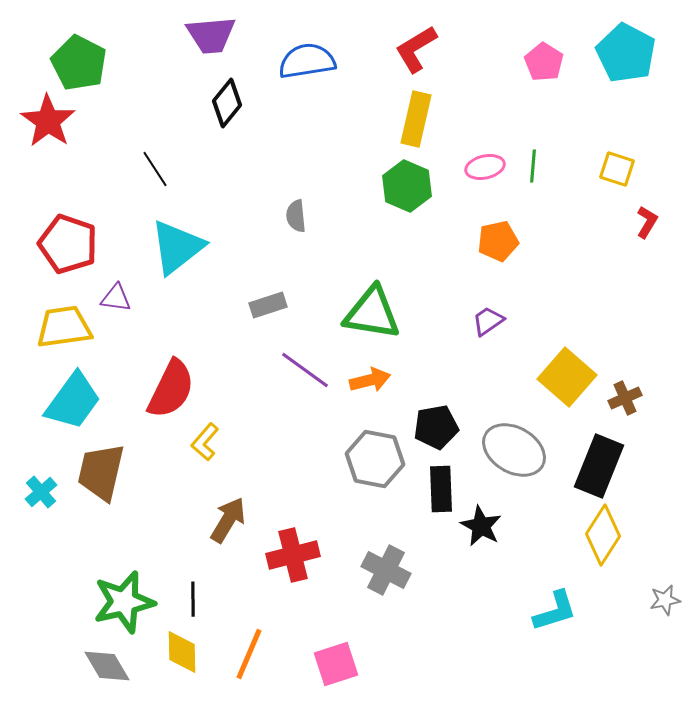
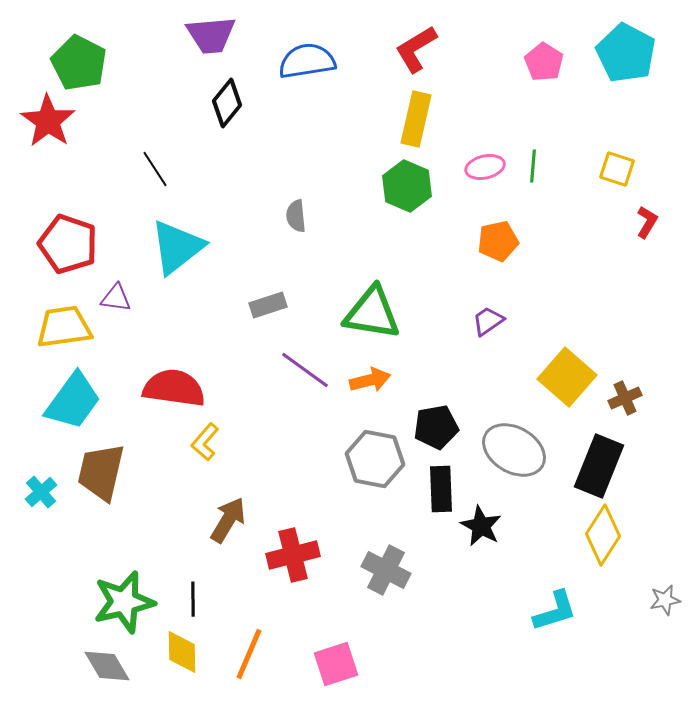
red semicircle at (171, 389): moved 3 px right, 1 px up; rotated 108 degrees counterclockwise
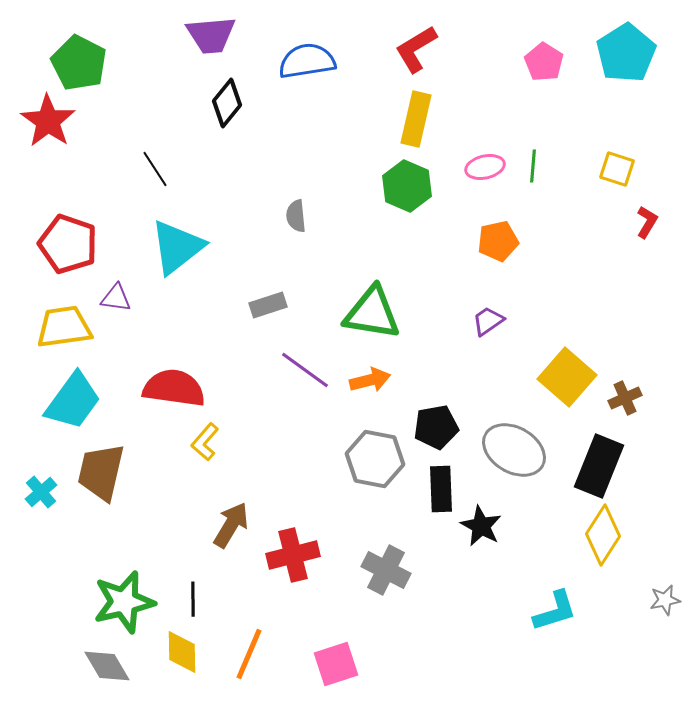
cyan pentagon at (626, 53): rotated 12 degrees clockwise
brown arrow at (228, 520): moved 3 px right, 5 px down
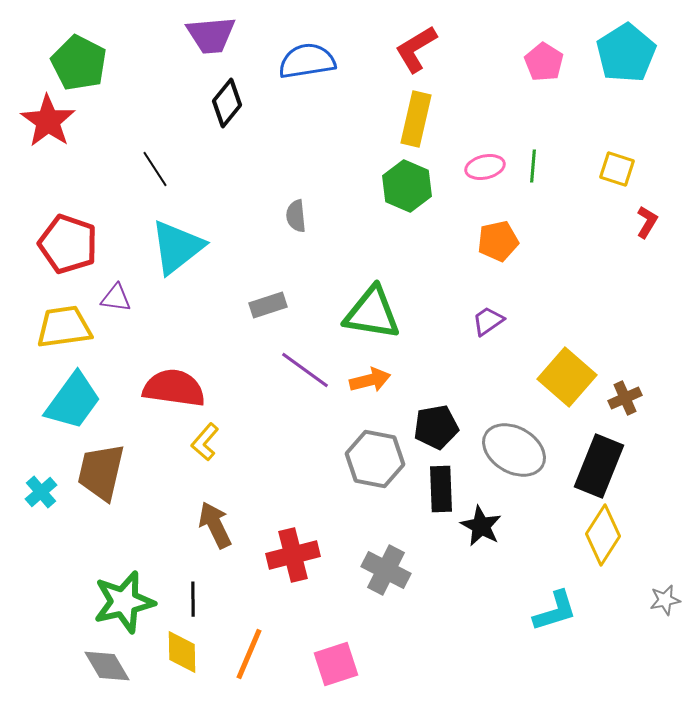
brown arrow at (231, 525): moved 16 px left; rotated 57 degrees counterclockwise
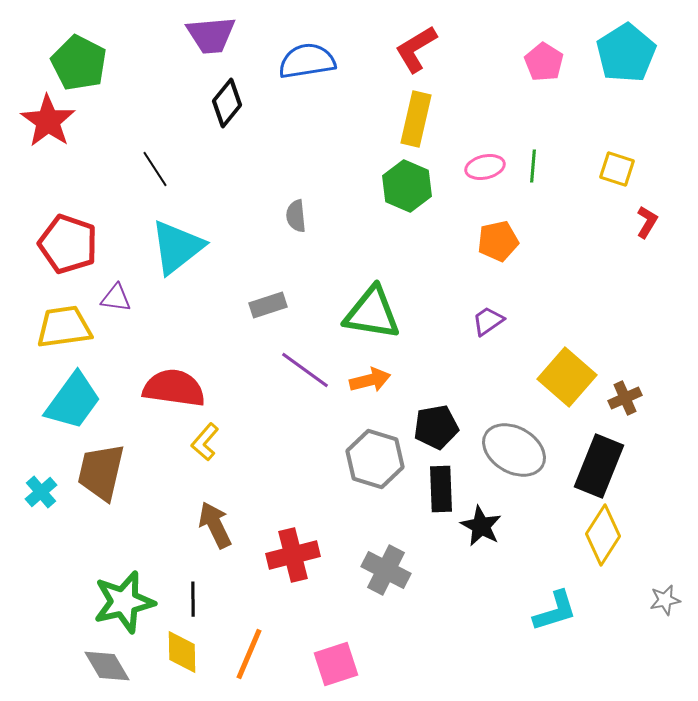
gray hexagon at (375, 459): rotated 6 degrees clockwise
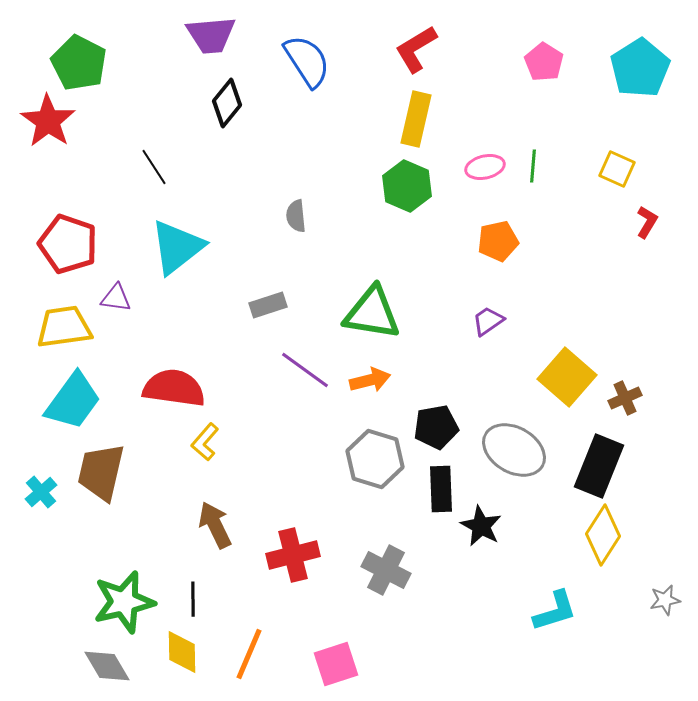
cyan pentagon at (626, 53): moved 14 px right, 15 px down
blue semicircle at (307, 61): rotated 66 degrees clockwise
black line at (155, 169): moved 1 px left, 2 px up
yellow square at (617, 169): rotated 6 degrees clockwise
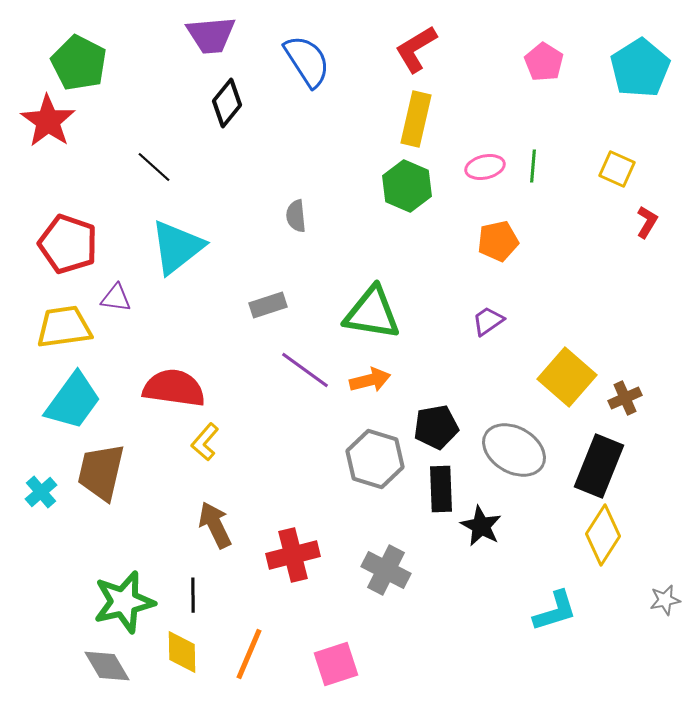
black line at (154, 167): rotated 15 degrees counterclockwise
black line at (193, 599): moved 4 px up
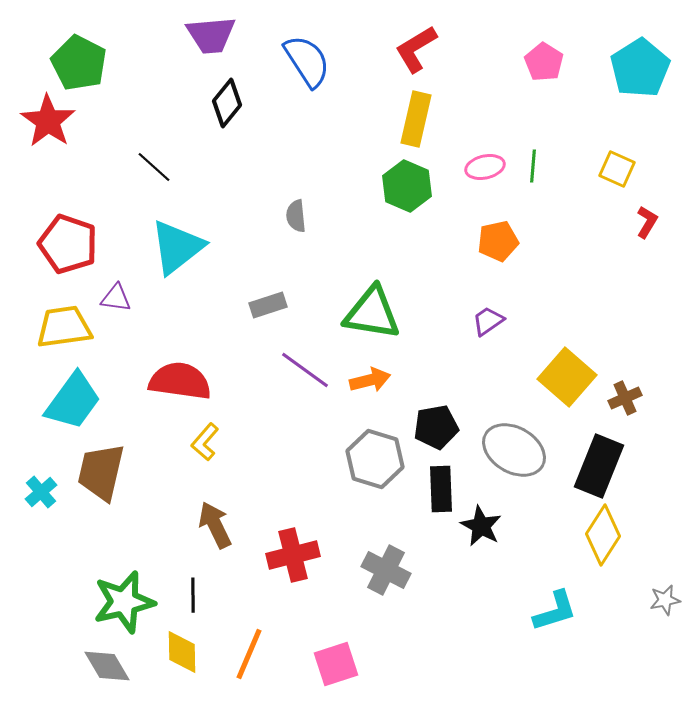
red semicircle at (174, 388): moved 6 px right, 7 px up
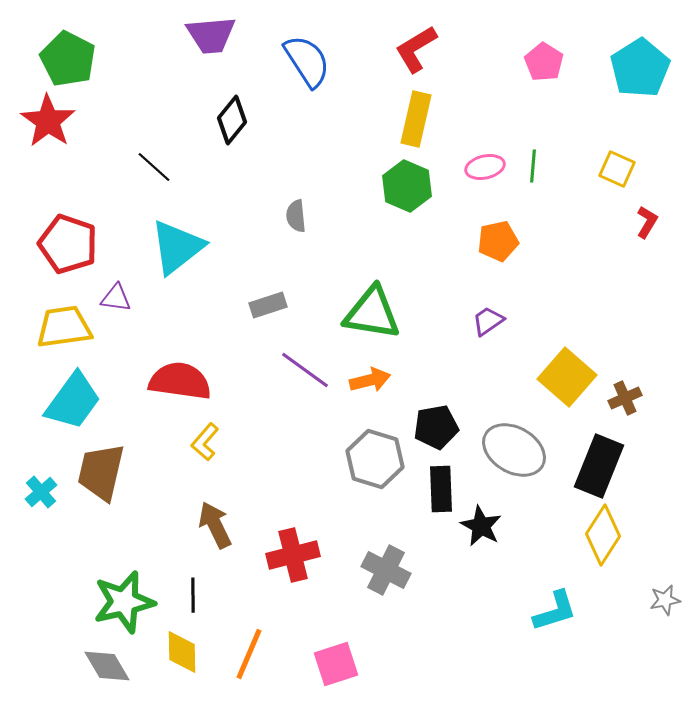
green pentagon at (79, 63): moved 11 px left, 4 px up
black diamond at (227, 103): moved 5 px right, 17 px down
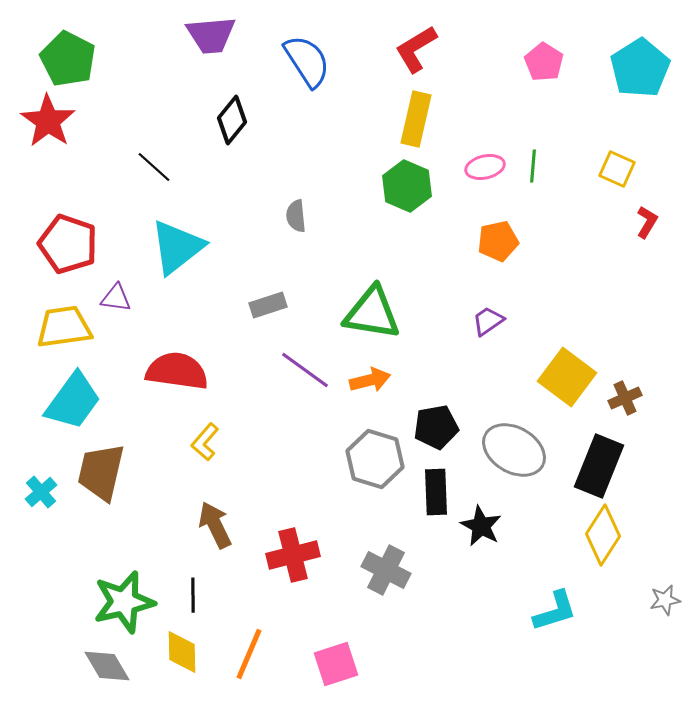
yellow square at (567, 377): rotated 4 degrees counterclockwise
red semicircle at (180, 381): moved 3 px left, 10 px up
black rectangle at (441, 489): moved 5 px left, 3 px down
